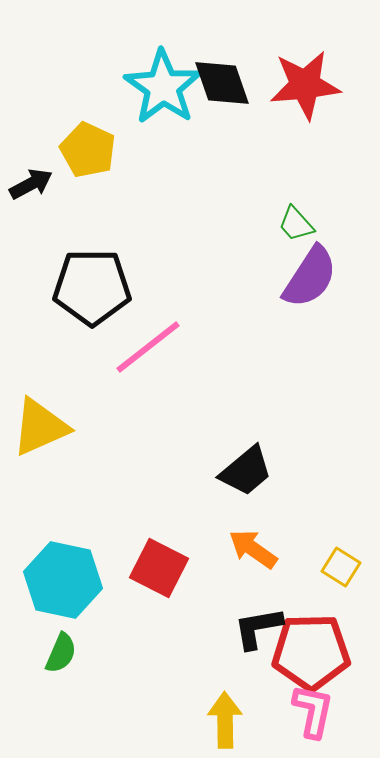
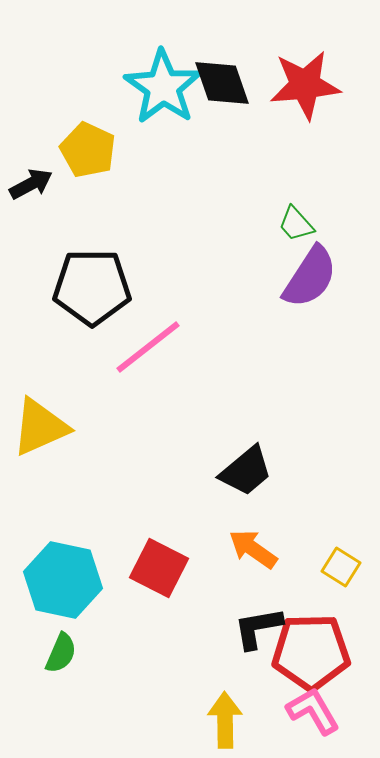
pink L-shape: rotated 42 degrees counterclockwise
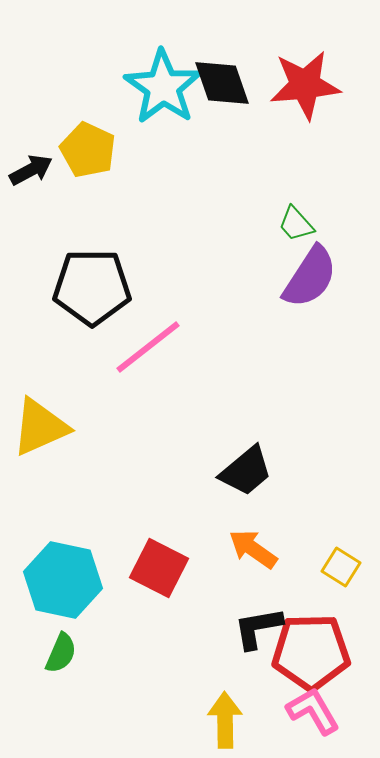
black arrow: moved 14 px up
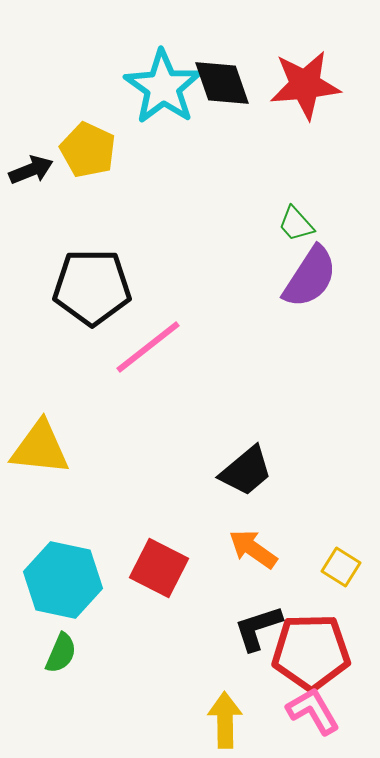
black arrow: rotated 6 degrees clockwise
yellow triangle: moved 21 px down; rotated 30 degrees clockwise
black L-shape: rotated 8 degrees counterclockwise
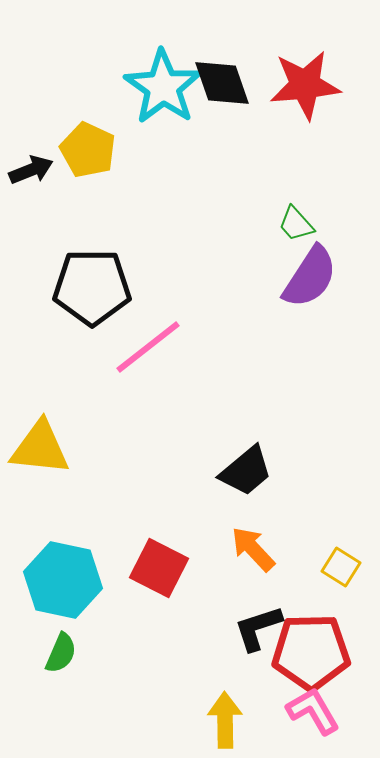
orange arrow: rotated 12 degrees clockwise
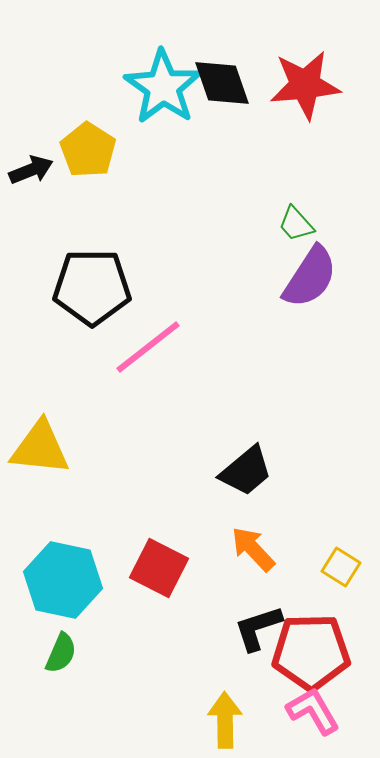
yellow pentagon: rotated 8 degrees clockwise
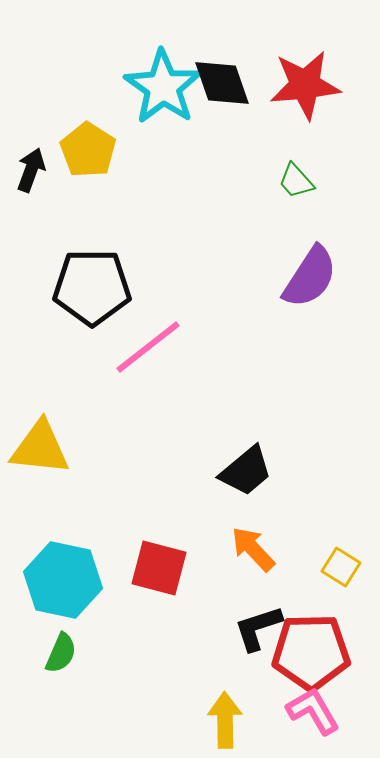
black arrow: rotated 48 degrees counterclockwise
green trapezoid: moved 43 px up
red square: rotated 12 degrees counterclockwise
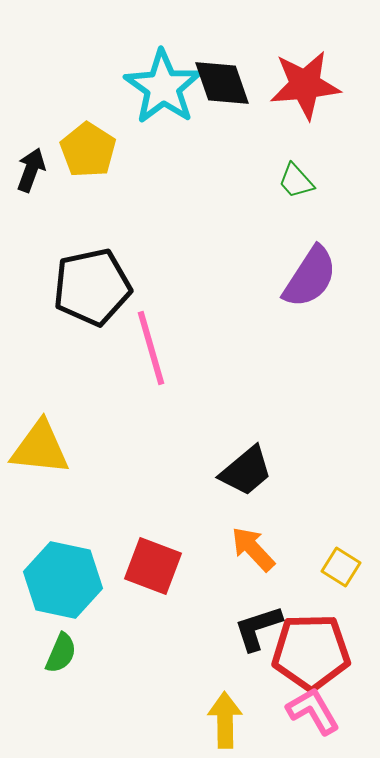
black pentagon: rotated 12 degrees counterclockwise
pink line: moved 3 px right, 1 px down; rotated 68 degrees counterclockwise
red square: moved 6 px left, 2 px up; rotated 6 degrees clockwise
